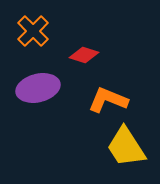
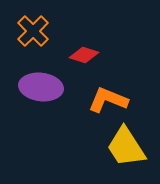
purple ellipse: moved 3 px right, 1 px up; rotated 21 degrees clockwise
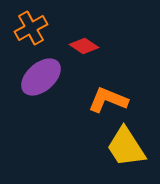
orange cross: moved 2 px left, 3 px up; rotated 16 degrees clockwise
red diamond: moved 9 px up; rotated 16 degrees clockwise
purple ellipse: moved 10 px up; rotated 48 degrees counterclockwise
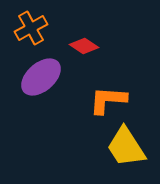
orange L-shape: rotated 18 degrees counterclockwise
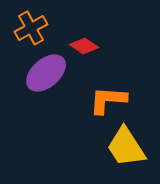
purple ellipse: moved 5 px right, 4 px up
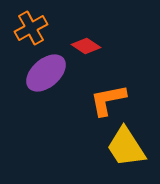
red diamond: moved 2 px right
orange L-shape: rotated 15 degrees counterclockwise
